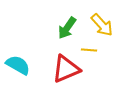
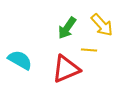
cyan semicircle: moved 2 px right, 5 px up
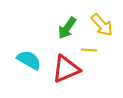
cyan semicircle: moved 9 px right
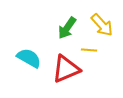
cyan semicircle: moved 2 px up
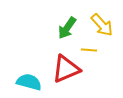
cyan semicircle: moved 24 px down; rotated 15 degrees counterclockwise
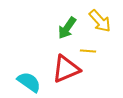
yellow arrow: moved 2 px left, 4 px up
yellow line: moved 1 px left, 1 px down
cyan semicircle: rotated 20 degrees clockwise
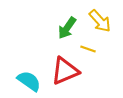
yellow line: moved 2 px up; rotated 14 degrees clockwise
red triangle: moved 1 px left, 2 px down
cyan semicircle: moved 1 px up
